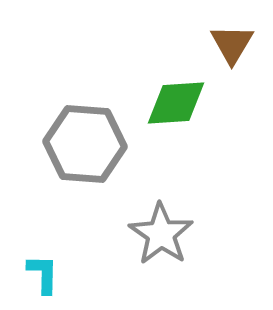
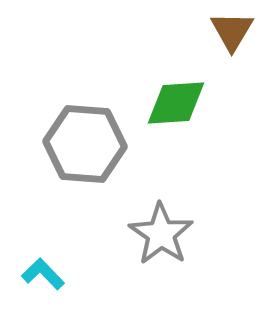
brown triangle: moved 13 px up
cyan L-shape: rotated 45 degrees counterclockwise
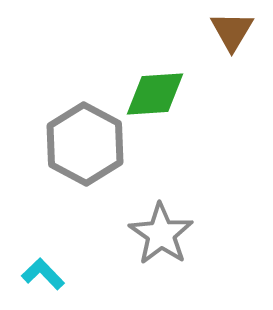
green diamond: moved 21 px left, 9 px up
gray hexagon: rotated 24 degrees clockwise
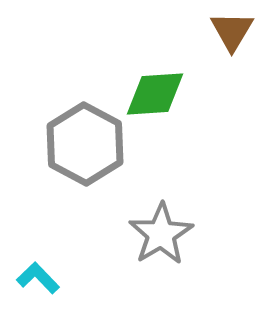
gray star: rotated 6 degrees clockwise
cyan L-shape: moved 5 px left, 4 px down
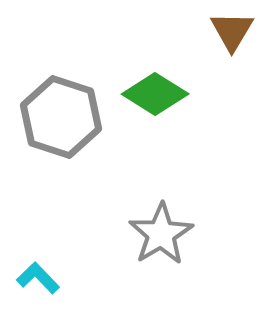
green diamond: rotated 36 degrees clockwise
gray hexagon: moved 24 px left, 27 px up; rotated 10 degrees counterclockwise
